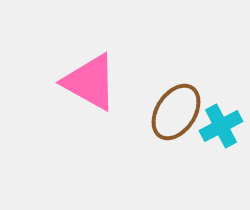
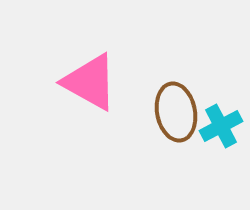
brown ellipse: rotated 44 degrees counterclockwise
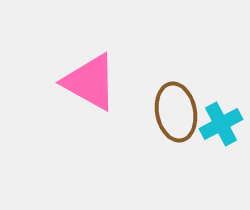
cyan cross: moved 2 px up
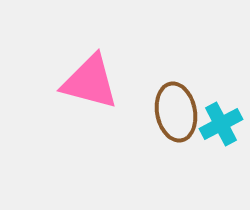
pink triangle: rotated 14 degrees counterclockwise
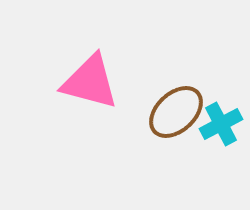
brown ellipse: rotated 58 degrees clockwise
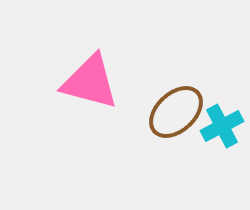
cyan cross: moved 1 px right, 2 px down
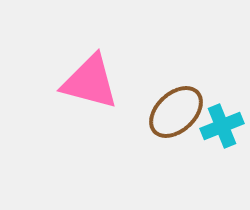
cyan cross: rotated 6 degrees clockwise
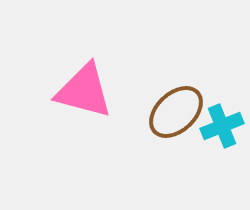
pink triangle: moved 6 px left, 9 px down
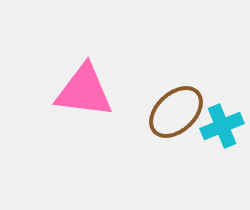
pink triangle: rotated 8 degrees counterclockwise
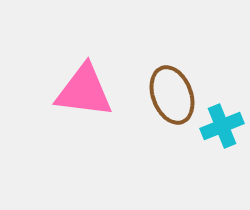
brown ellipse: moved 4 px left, 17 px up; rotated 68 degrees counterclockwise
